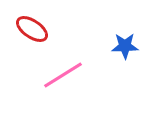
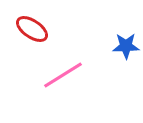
blue star: moved 1 px right
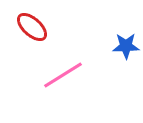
red ellipse: moved 2 px up; rotated 8 degrees clockwise
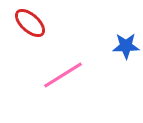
red ellipse: moved 2 px left, 4 px up
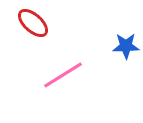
red ellipse: moved 3 px right
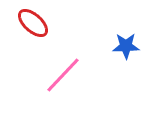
pink line: rotated 15 degrees counterclockwise
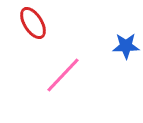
red ellipse: rotated 16 degrees clockwise
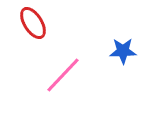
blue star: moved 3 px left, 5 px down
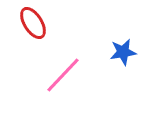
blue star: moved 1 px down; rotated 8 degrees counterclockwise
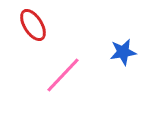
red ellipse: moved 2 px down
